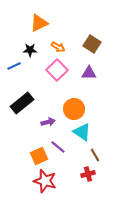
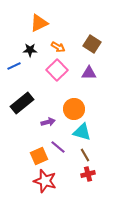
cyan triangle: rotated 18 degrees counterclockwise
brown line: moved 10 px left
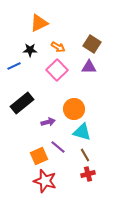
purple triangle: moved 6 px up
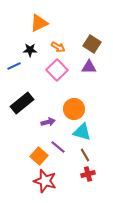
orange square: rotated 24 degrees counterclockwise
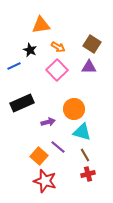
orange triangle: moved 2 px right, 2 px down; rotated 18 degrees clockwise
black star: rotated 24 degrees clockwise
black rectangle: rotated 15 degrees clockwise
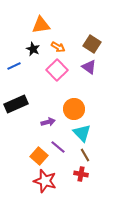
black star: moved 3 px right, 1 px up
purple triangle: rotated 35 degrees clockwise
black rectangle: moved 6 px left, 1 px down
cyan triangle: moved 1 px down; rotated 30 degrees clockwise
red cross: moved 7 px left; rotated 24 degrees clockwise
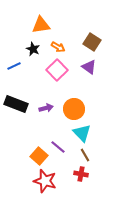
brown square: moved 2 px up
black rectangle: rotated 45 degrees clockwise
purple arrow: moved 2 px left, 14 px up
